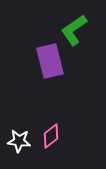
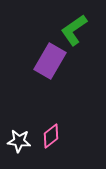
purple rectangle: rotated 44 degrees clockwise
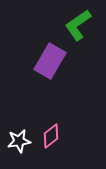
green L-shape: moved 4 px right, 5 px up
white star: rotated 15 degrees counterclockwise
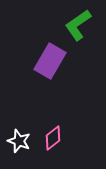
pink diamond: moved 2 px right, 2 px down
white star: rotated 30 degrees clockwise
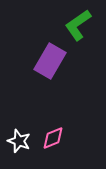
pink diamond: rotated 15 degrees clockwise
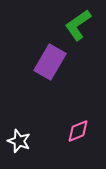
purple rectangle: moved 1 px down
pink diamond: moved 25 px right, 7 px up
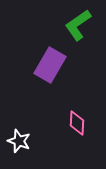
purple rectangle: moved 3 px down
pink diamond: moved 1 px left, 8 px up; rotated 65 degrees counterclockwise
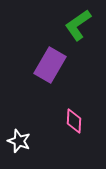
pink diamond: moved 3 px left, 2 px up
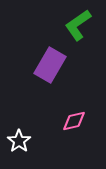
pink diamond: rotated 75 degrees clockwise
white star: rotated 15 degrees clockwise
